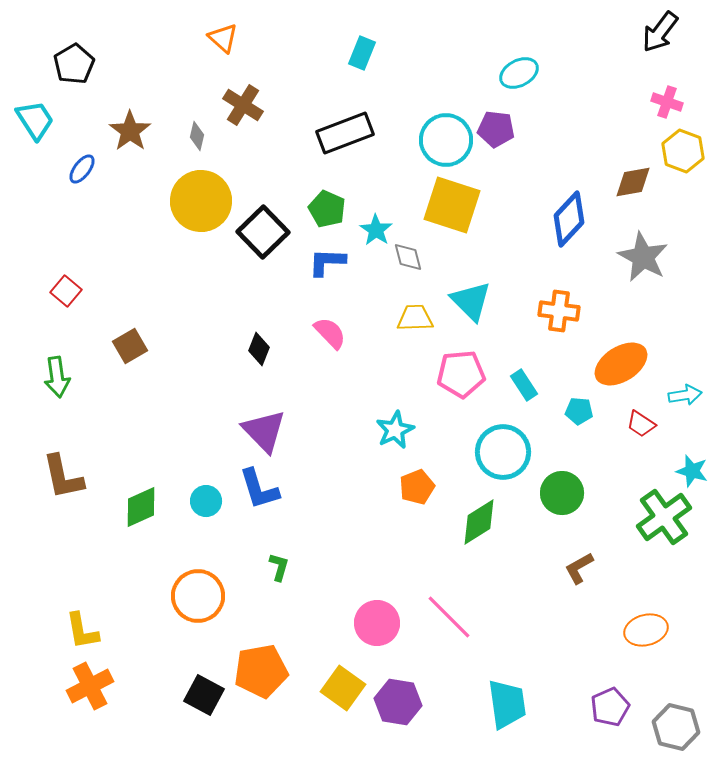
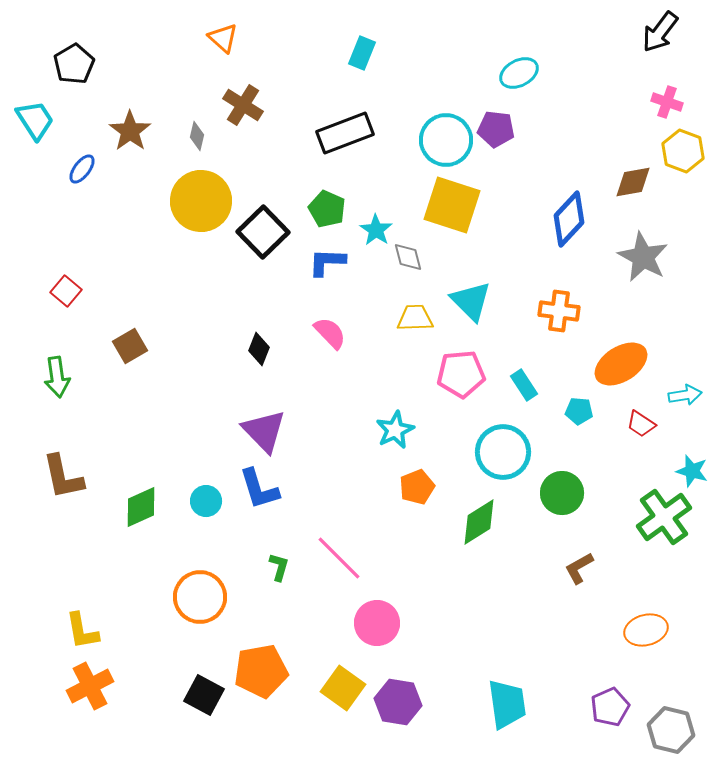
orange circle at (198, 596): moved 2 px right, 1 px down
pink line at (449, 617): moved 110 px left, 59 px up
gray hexagon at (676, 727): moved 5 px left, 3 px down
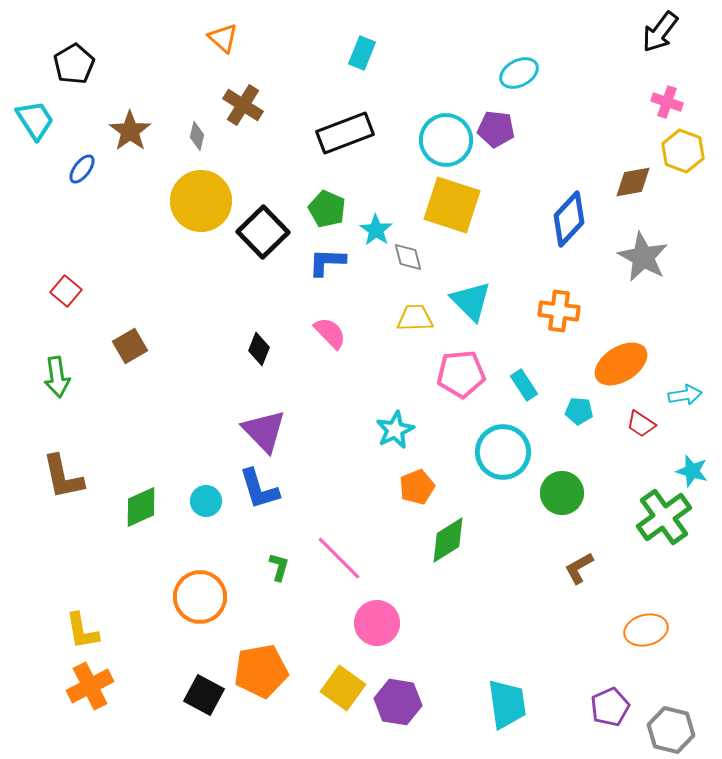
green diamond at (479, 522): moved 31 px left, 18 px down
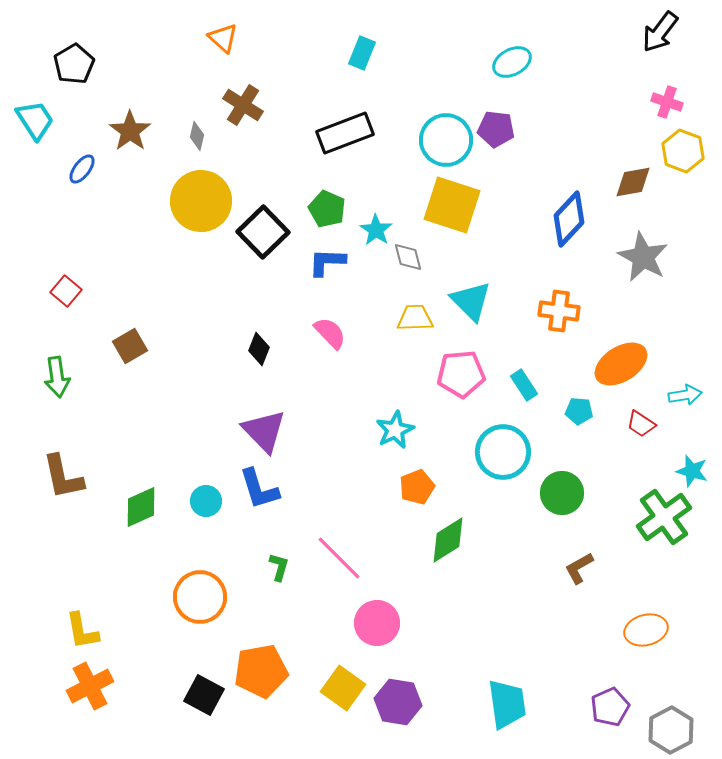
cyan ellipse at (519, 73): moved 7 px left, 11 px up
gray hexagon at (671, 730): rotated 18 degrees clockwise
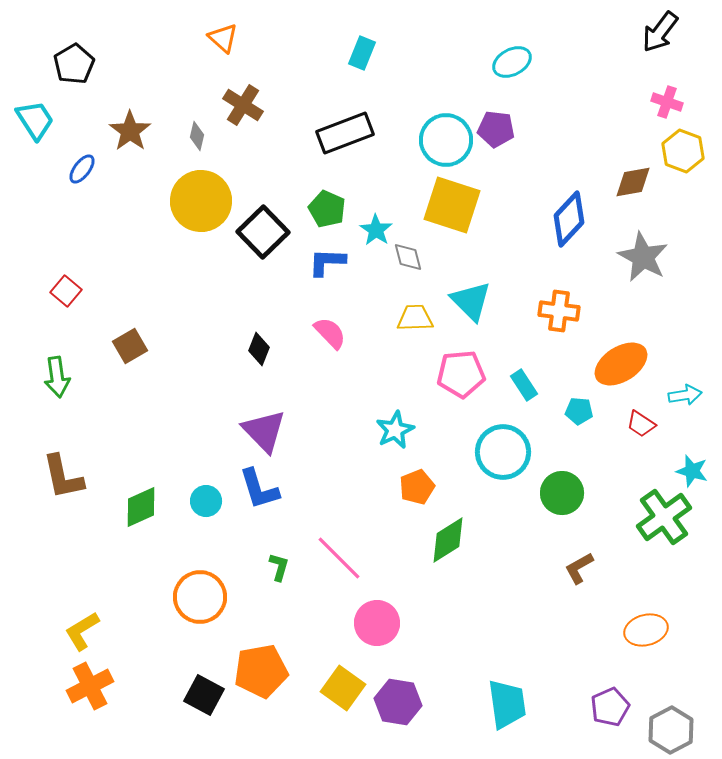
yellow L-shape at (82, 631): rotated 69 degrees clockwise
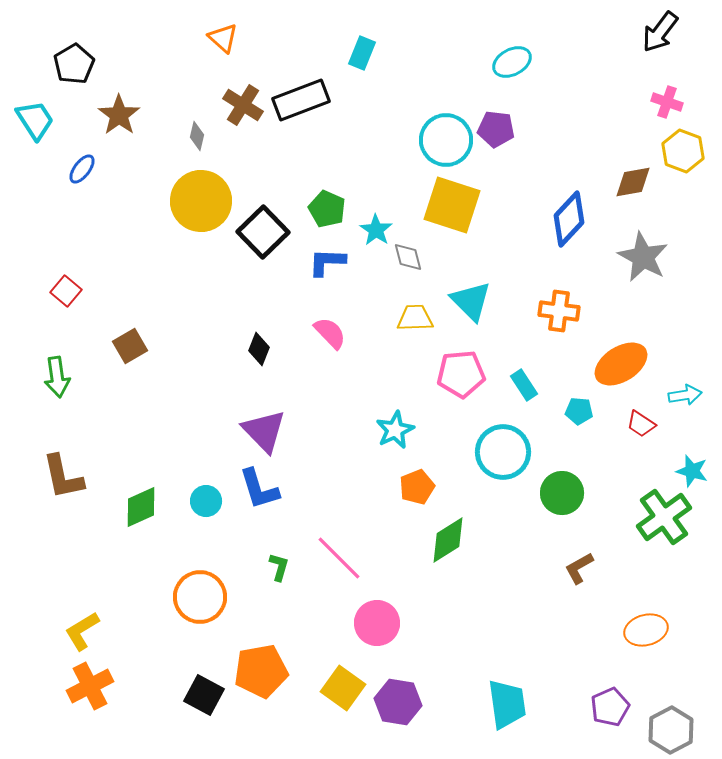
brown star at (130, 131): moved 11 px left, 16 px up
black rectangle at (345, 133): moved 44 px left, 33 px up
